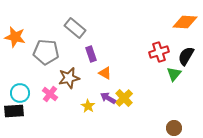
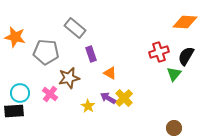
orange triangle: moved 5 px right
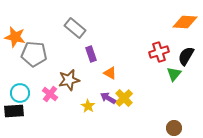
gray pentagon: moved 12 px left, 2 px down
brown star: moved 2 px down
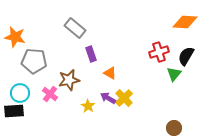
gray pentagon: moved 7 px down
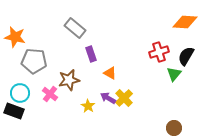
black rectangle: rotated 24 degrees clockwise
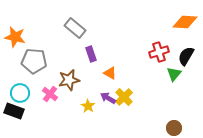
yellow cross: moved 1 px up
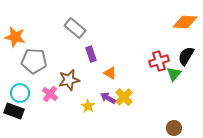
red cross: moved 9 px down
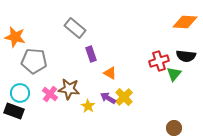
black semicircle: rotated 114 degrees counterclockwise
brown star: moved 9 px down; rotated 20 degrees clockwise
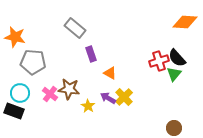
black semicircle: moved 9 px left, 2 px down; rotated 42 degrees clockwise
gray pentagon: moved 1 px left, 1 px down
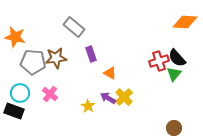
gray rectangle: moved 1 px left, 1 px up
brown star: moved 13 px left, 31 px up; rotated 15 degrees counterclockwise
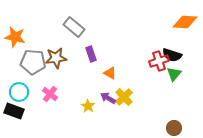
black semicircle: moved 5 px left, 3 px up; rotated 30 degrees counterclockwise
cyan circle: moved 1 px left, 1 px up
